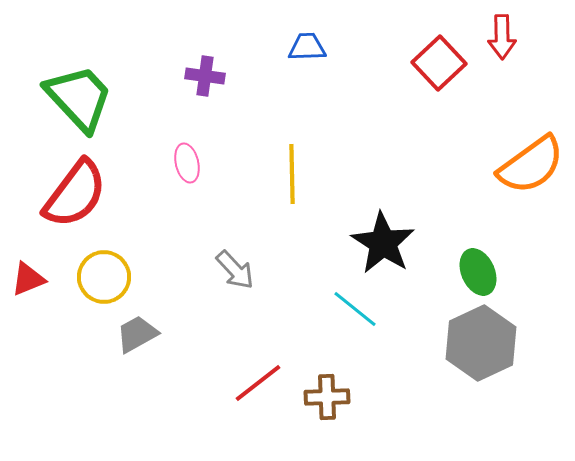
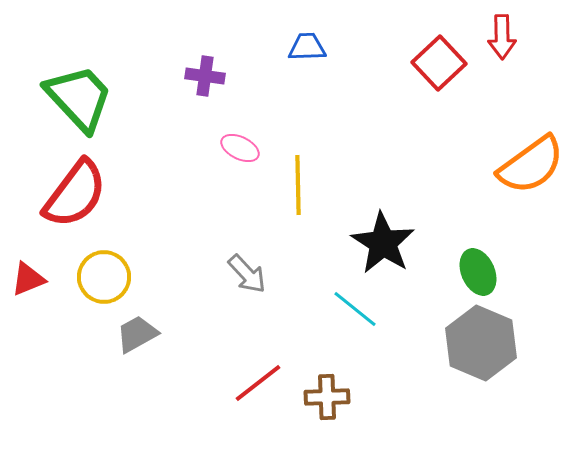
pink ellipse: moved 53 px right, 15 px up; rotated 51 degrees counterclockwise
yellow line: moved 6 px right, 11 px down
gray arrow: moved 12 px right, 4 px down
gray hexagon: rotated 12 degrees counterclockwise
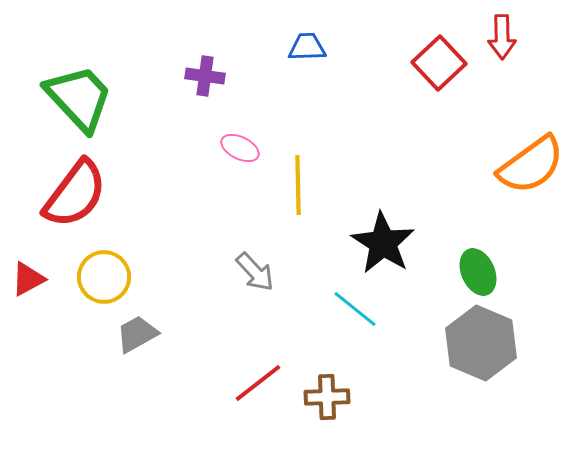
gray arrow: moved 8 px right, 2 px up
red triangle: rotated 6 degrees counterclockwise
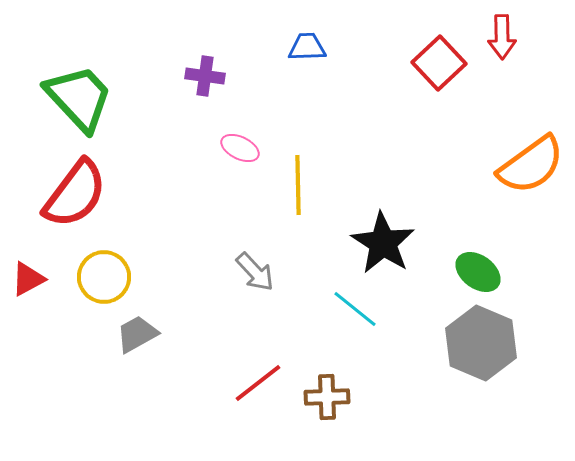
green ellipse: rotated 30 degrees counterclockwise
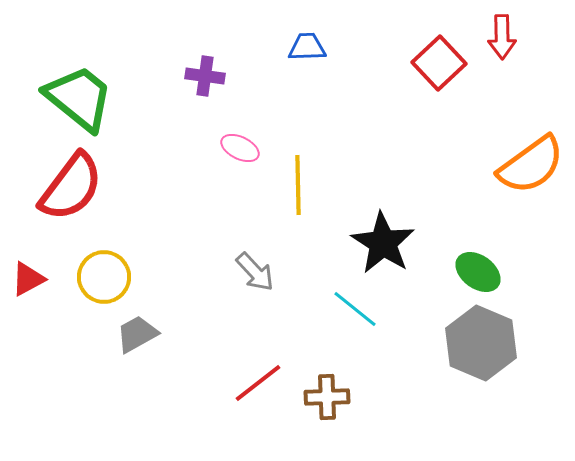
green trapezoid: rotated 8 degrees counterclockwise
red semicircle: moved 4 px left, 7 px up
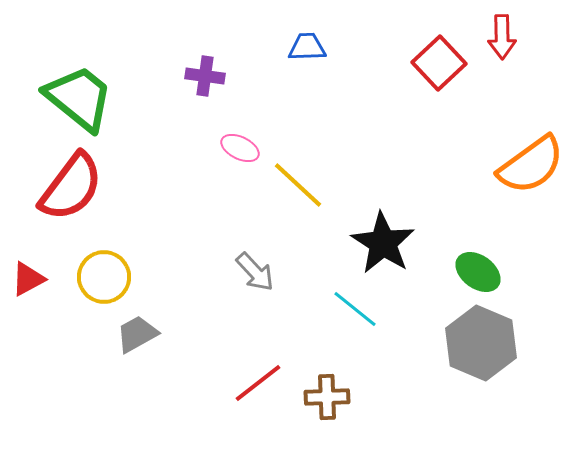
yellow line: rotated 46 degrees counterclockwise
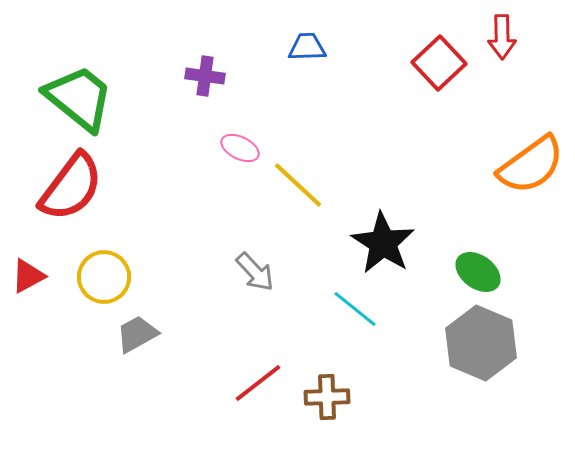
red triangle: moved 3 px up
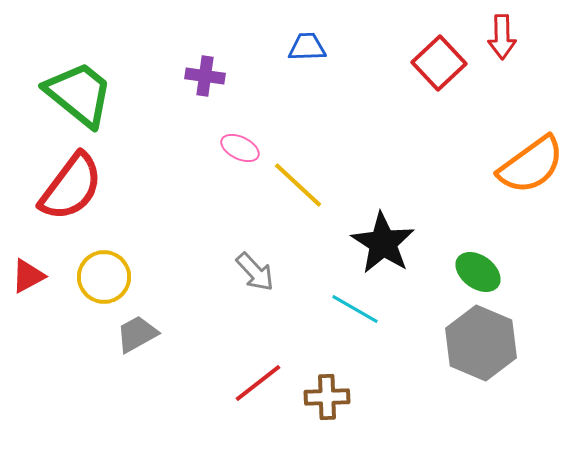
green trapezoid: moved 4 px up
cyan line: rotated 9 degrees counterclockwise
